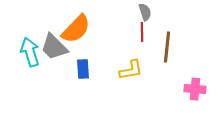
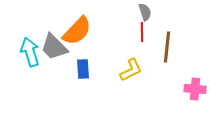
orange semicircle: moved 1 px right, 2 px down
yellow L-shape: rotated 15 degrees counterclockwise
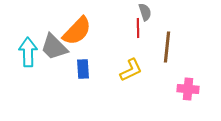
red line: moved 4 px left, 4 px up
cyan arrow: moved 2 px left; rotated 16 degrees clockwise
pink cross: moved 7 px left
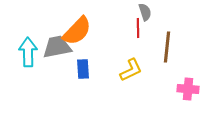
gray trapezoid: moved 3 px right; rotated 124 degrees clockwise
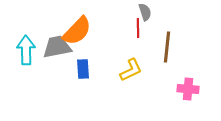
cyan arrow: moved 2 px left, 2 px up
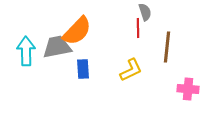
cyan arrow: moved 1 px down
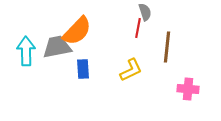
red line: rotated 12 degrees clockwise
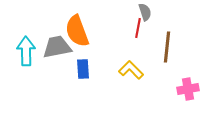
orange semicircle: rotated 116 degrees clockwise
yellow L-shape: rotated 110 degrees counterclockwise
pink cross: rotated 15 degrees counterclockwise
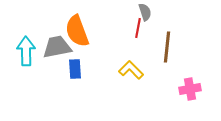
blue rectangle: moved 8 px left
pink cross: moved 2 px right
